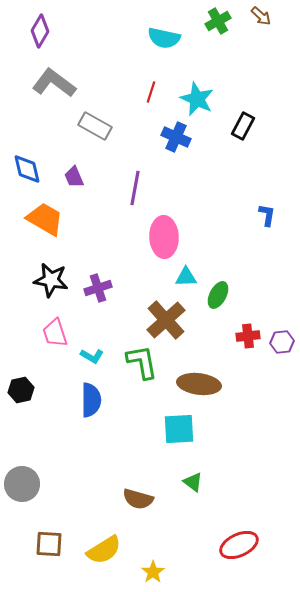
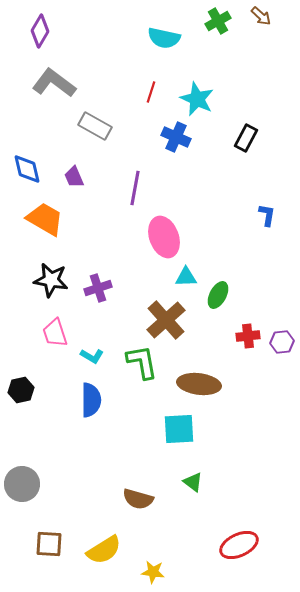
black rectangle: moved 3 px right, 12 px down
pink ellipse: rotated 18 degrees counterclockwise
yellow star: rotated 30 degrees counterclockwise
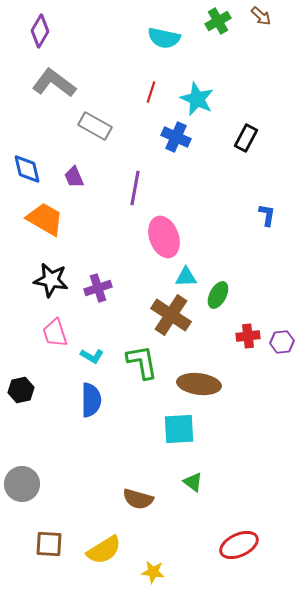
brown cross: moved 5 px right, 5 px up; rotated 15 degrees counterclockwise
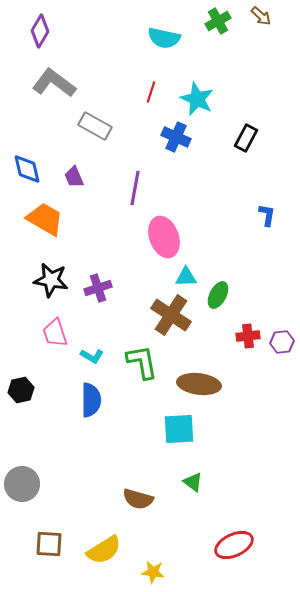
red ellipse: moved 5 px left
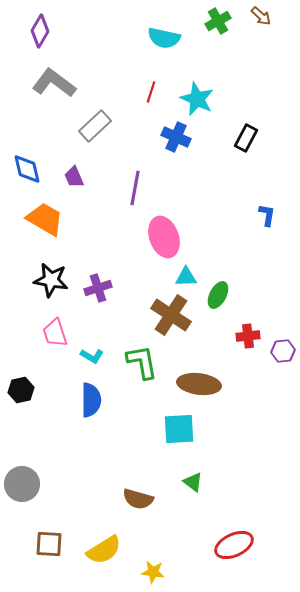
gray rectangle: rotated 72 degrees counterclockwise
purple hexagon: moved 1 px right, 9 px down
